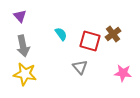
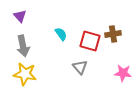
brown cross: rotated 28 degrees clockwise
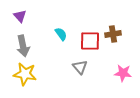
red square: rotated 15 degrees counterclockwise
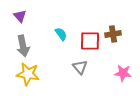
yellow star: moved 3 px right
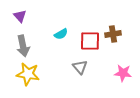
cyan semicircle: rotated 96 degrees clockwise
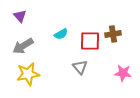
gray arrow: rotated 70 degrees clockwise
yellow star: rotated 20 degrees counterclockwise
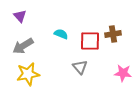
cyan semicircle: rotated 128 degrees counterclockwise
